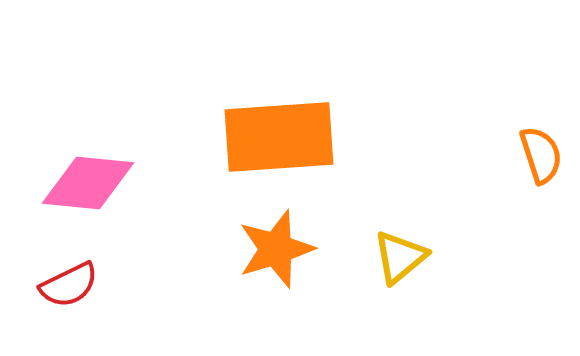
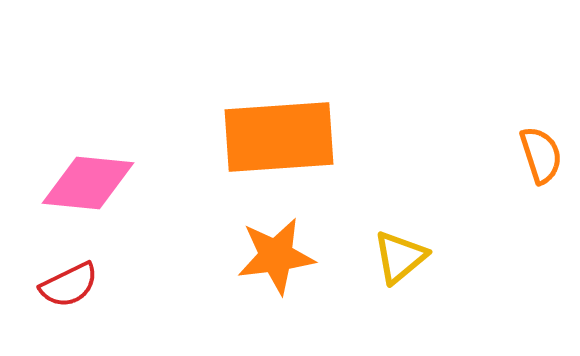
orange star: moved 7 px down; rotated 10 degrees clockwise
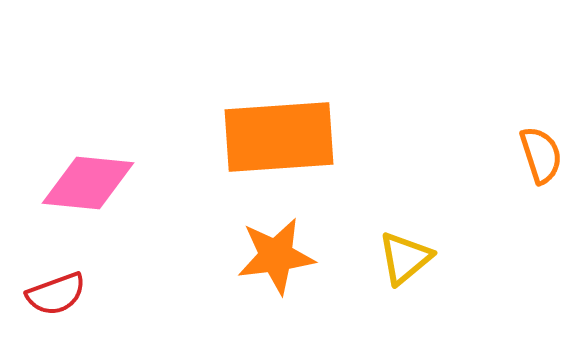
yellow triangle: moved 5 px right, 1 px down
red semicircle: moved 13 px left, 9 px down; rotated 6 degrees clockwise
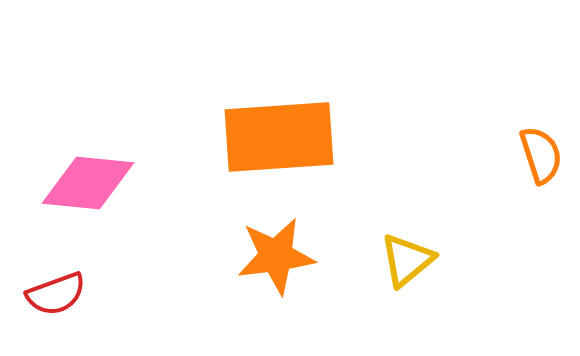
yellow triangle: moved 2 px right, 2 px down
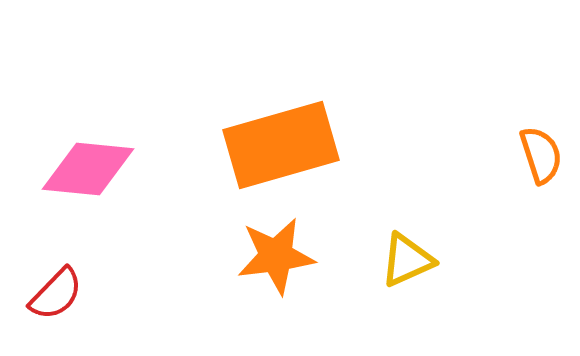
orange rectangle: moved 2 px right, 8 px down; rotated 12 degrees counterclockwise
pink diamond: moved 14 px up
yellow triangle: rotated 16 degrees clockwise
red semicircle: rotated 26 degrees counterclockwise
